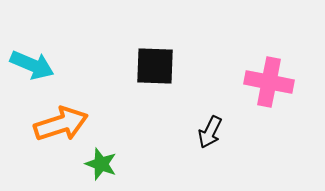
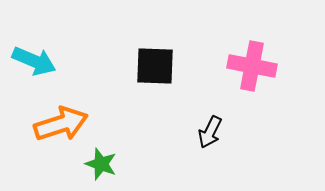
cyan arrow: moved 2 px right, 4 px up
pink cross: moved 17 px left, 16 px up
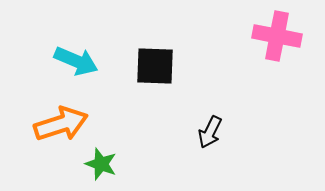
cyan arrow: moved 42 px right
pink cross: moved 25 px right, 30 px up
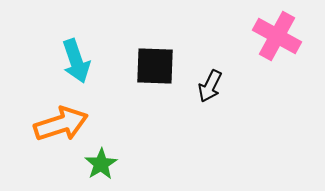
pink cross: rotated 18 degrees clockwise
cyan arrow: rotated 48 degrees clockwise
black arrow: moved 46 px up
green star: rotated 20 degrees clockwise
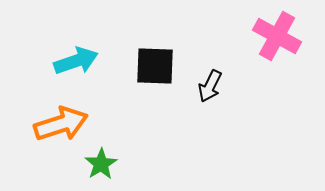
cyan arrow: rotated 90 degrees counterclockwise
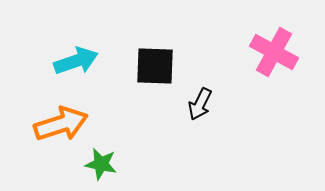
pink cross: moved 3 px left, 16 px down
black arrow: moved 10 px left, 18 px down
green star: rotated 28 degrees counterclockwise
